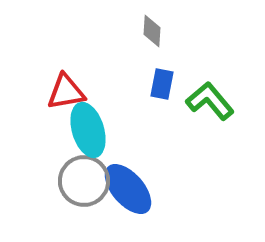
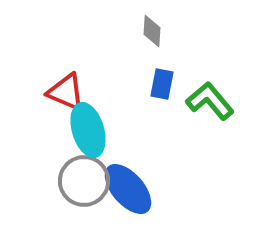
red triangle: rotated 33 degrees clockwise
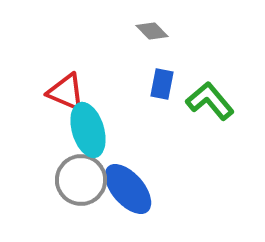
gray diamond: rotated 48 degrees counterclockwise
gray circle: moved 3 px left, 1 px up
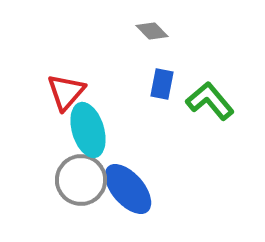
red triangle: rotated 48 degrees clockwise
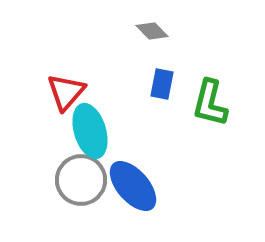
green L-shape: moved 2 px down; rotated 126 degrees counterclockwise
cyan ellipse: moved 2 px right, 1 px down
blue ellipse: moved 5 px right, 3 px up
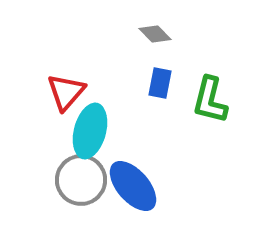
gray diamond: moved 3 px right, 3 px down
blue rectangle: moved 2 px left, 1 px up
green L-shape: moved 3 px up
cyan ellipse: rotated 32 degrees clockwise
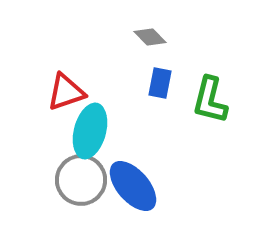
gray diamond: moved 5 px left, 3 px down
red triangle: rotated 30 degrees clockwise
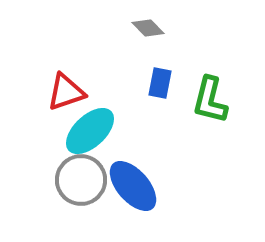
gray diamond: moved 2 px left, 9 px up
cyan ellipse: rotated 32 degrees clockwise
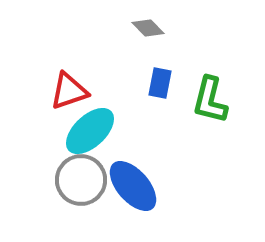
red triangle: moved 3 px right, 1 px up
